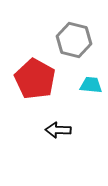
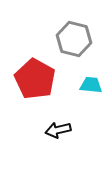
gray hexagon: moved 1 px up
black arrow: rotated 15 degrees counterclockwise
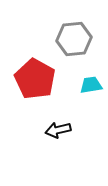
gray hexagon: rotated 20 degrees counterclockwise
cyan trapezoid: rotated 15 degrees counterclockwise
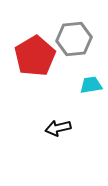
red pentagon: moved 23 px up; rotated 12 degrees clockwise
black arrow: moved 2 px up
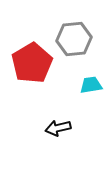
red pentagon: moved 3 px left, 7 px down
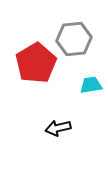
red pentagon: moved 4 px right
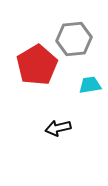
red pentagon: moved 1 px right, 2 px down
cyan trapezoid: moved 1 px left
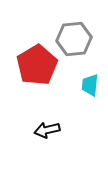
cyan trapezoid: rotated 75 degrees counterclockwise
black arrow: moved 11 px left, 2 px down
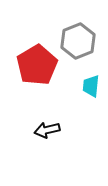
gray hexagon: moved 4 px right, 2 px down; rotated 16 degrees counterclockwise
cyan trapezoid: moved 1 px right, 1 px down
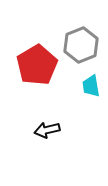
gray hexagon: moved 3 px right, 4 px down
cyan trapezoid: rotated 15 degrees counterclockwise
